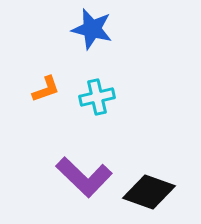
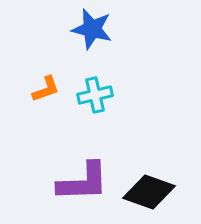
cyan cross: moved 2 px left, 2 px up
purple L-shape: moved 1 px left, 5 px down; rotated 46 degrees counterclockwise
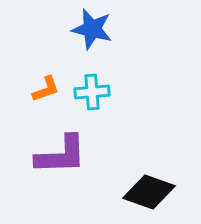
cyan cross: moved 3 px left, 3 px up; rotated 8 degrees clockwise
purple L-shape: moved 22 px left, 27 px up
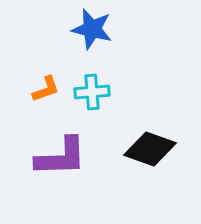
purple L-shape: moved 2 px down
black diamond: moved 1 px right, 43 px up
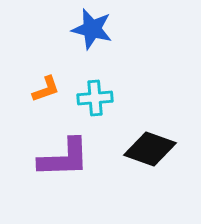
cyan cross: moved 3 px right, 6 px down
purple L-shape: moved 3 px right, 1 px down
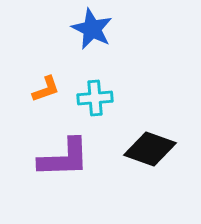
blue star: rotated 12 degrees clockwise
